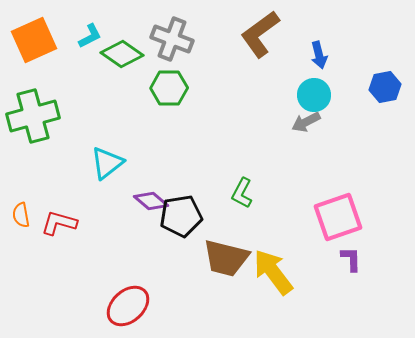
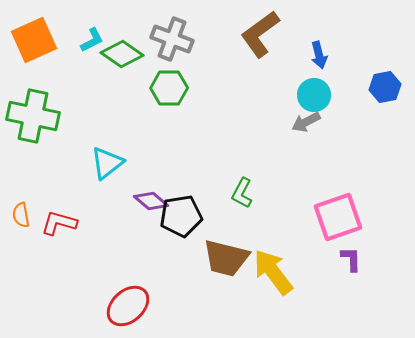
cyan L-shape: moved 2 px right, 4 px down
green cross: rotated 27 degrees clockwise
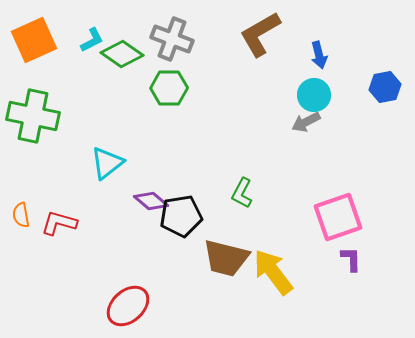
brown L-shape: rotated 6 degrees clockwise
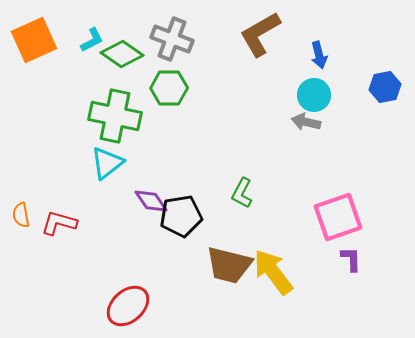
green cross: moved 82 px right
gray arrow: rotated 40 degrees clockwise
purple diamond: rotated 16 degrees clockwise
brown trapezoid: moved 3 px right, 7 px down
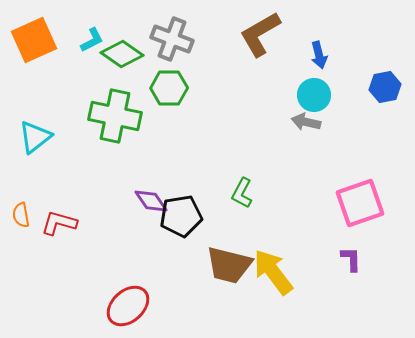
cyan triangle: moved 72 px left, 26 px up
pink square: moved 22 px right, 14 px up
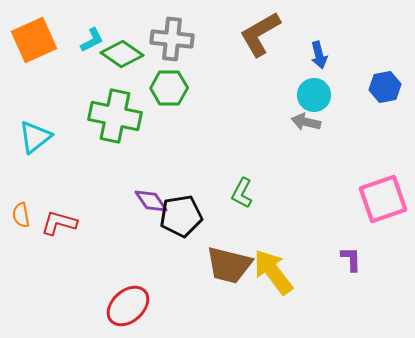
gray cross: rotated 15 degrees counterclockwise
pink square: moved 23 px right, 4 px up
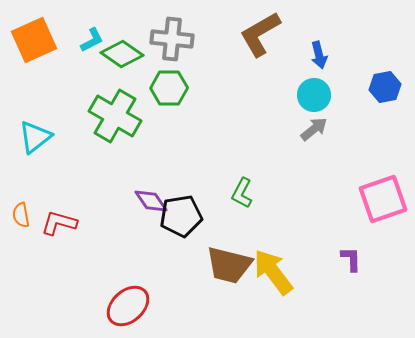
green cross: rotated 18 degrees clockwise
gray arrow: moved 8 px right, 7 px down; rotated 128 degrees clockwise
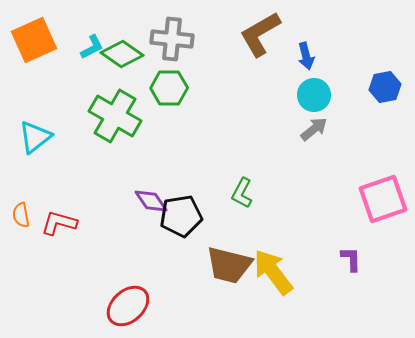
cyan L-shape: moved 7 px down
blue arrow: moved 13 px left, 1 px down
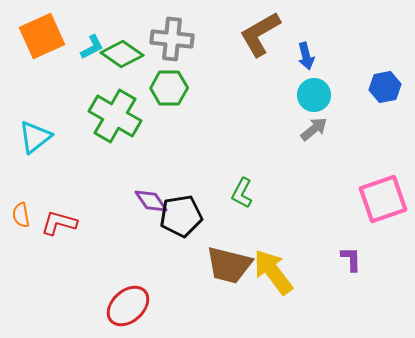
orange square: moved 8 px right, 4 px up
